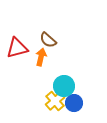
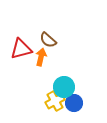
red triangle: moved 4 px right, 1 px down
cyan circle: moved 1 px down
yellow cross: rotated 12 degrees clockwise
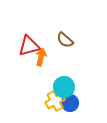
brown semicircle: moved 17 px right
red triangle: moved 8 px right, 3 px up
blue circle: moved 4 px left
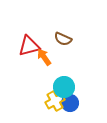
brown semicircle: moved 2 px left, 1 px up; rotated 18 degrees counterclockwise
orange arrow: moved 3 px right; rotated 48 degrees counterclockwise
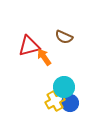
brown semicircle: moved 1 px right, 2 px up
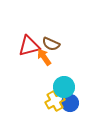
brown semicircle: moved 13 px left, 7 px down
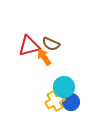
blue circle: moved 1 px right, 1 px up
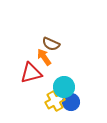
red triangle: moved 2 px right, 27 px down
